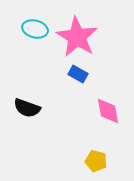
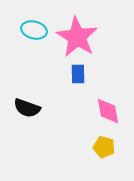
cyan ellipse: moved 1 px left, 1 px down
blue rectangle: rotated 60 degrees clockwise
yellow pentagon: moved 8 px right, 14 px up
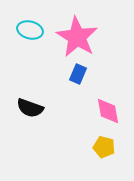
cyan ellipse: moved 4 px left
blue rectangle: rotated 24 degrees clockwise
black semicircle: moved 3 px right
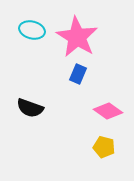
cyan ellipse: moved 2 px right
pink diamond: rotated 44 degrees counterclockwise
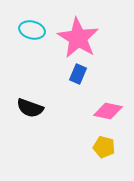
pink star: moved 1 px right, 1 px down
pink diamond: rotated 24 degrees counterclockwise
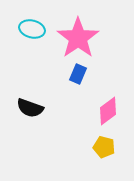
cyan ellipse: moved 1 px up
pink star: rotated 6 degrees clockwise
pink diamond: rotated 48 degrees counterclockwise
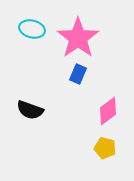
black semicircle: moved 2 px down
yellow pentagon: moved 1 px right, 1 px down
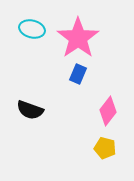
pink diamond: rotated 16 degrees counterclockwise
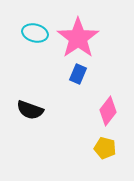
cyan ellipse: moved 3 px right, 4 px down
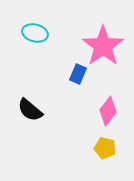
pink star: moved 25 px right, 8 px down
black semicircle: rotated 20 degrees clockwise
